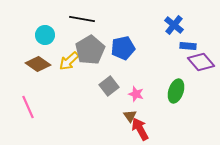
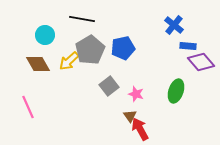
brown diamond: rotated 25 degrees clockwise
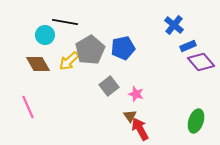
black line: moved 17 px left, 3 px down
blue rectangle: rotated 28 degrees counterclockwise
green ellipse: moved 20 px right, 30 px down
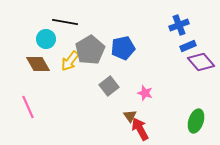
blue cross: moved 5 px right; rotated 30 degrees clockwise
cyan circle: moved 1 px right, 4 px down
yellow arrow: moved 1 px right; rotated 10 degrees counterclockwise
pink star: moved 9 px right, 1 px up
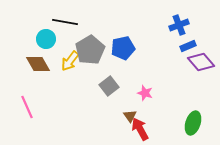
pink line: moved 1 px left
green ellipse: moved 3 px left, 2 px down
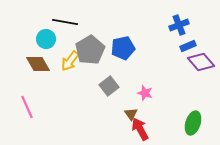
brown triangle: moved 1 px right, 2 px up
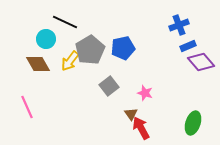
black line: rotated 15 degrees clockwise
red arrow: moved 1 px right, 1 px up
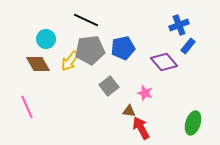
black line: moved 21 px right, 2 px up
blue rectangle: rotated 28 degrees counterclockwise
gray pentagon: rotated 24 degrees clockwise
purple diamond: moved 37 px left
brown triangle: moved 2 px left, 3 px up; rotated 48 degrees counterclockwise
